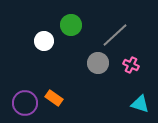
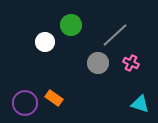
white circle: moved 1 px right, 1 px down
pink cross: moved 2 px up
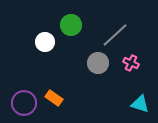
purple circle: moved 1 px left
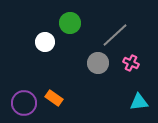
green circle: moved 1 px left, 2 px up
cyan triangle: moved 1 px left, 2 px up; rotated 24 degrees counterclockwise
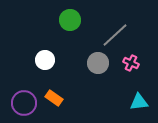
green circle: moved 3 px up
white circle: moved 18 px down
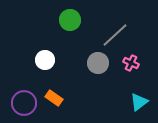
cyan triangle: rotated 30 degrees counterclockwise
